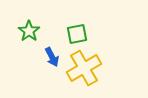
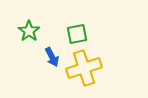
yellow cross: rotated 12 degrees clockwise
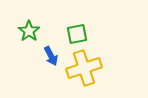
blue arrow: moved 1 px left, 1 px up
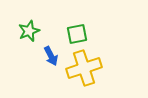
green star: rotated 15 degrees clockwise
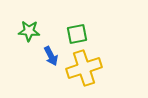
green star: rotated 25 degrees clockwise
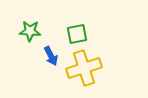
green star: moved 1 px right
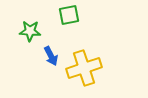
green square: moved 8 px left, 19 px up
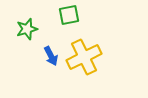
green star: moved 3 px left, 2 px up; rotated 20 degrees counterclockwise
yellow cross: moved 11 px up; rotated 8 degrees counterclockwise
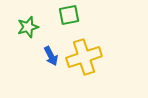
green star: moved 1 px right, 2 px up
yellow cross: rotated 8 degrees clockwise
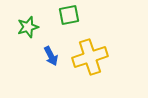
yellow cross: moved 6 px right
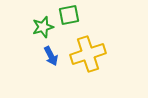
green star: moved 15 px right
yellow cross: moved 2 px left, 3 px up
